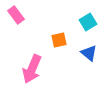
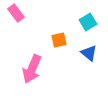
pink rectangle: moved 2 px up
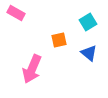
pink rectangle: rotated 24 degrees counterclockwise
